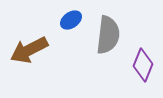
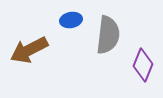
blue ellipse: rotated 25 degrees clockwise
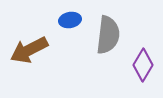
blue ellipse: moved 1 px left
purple diamond: rotated 8 degrees clockwise
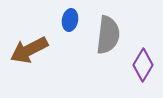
blue ellipse: rotated 70 degrees counterclockwise
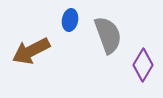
gray semicircle: rotated 27 degrees counterclockwise
brown arrow: moved 2 px right, 1 px down
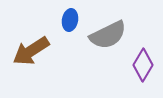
gray semicircle: rotated 84 degrees clockwise
brown arrow: rotated 6 degrees counterclockwise
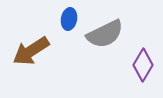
blue ellipse: moved 1 px left, 1 px up
gray semicircle: moved 3 px left, 1 px up
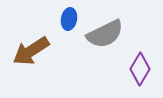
purple diamond: moved 3 px left, 4 px down
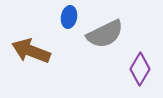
blue ellipse: moved 2 px up
brown arrow: rotated 54 degrees clockwise
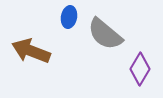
gray semicircle: rotated 66 degrees clockwise
